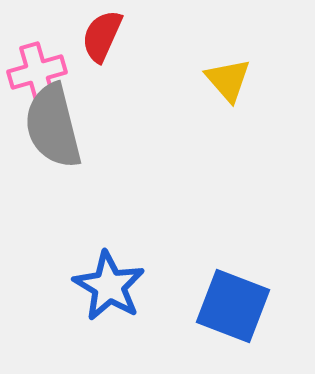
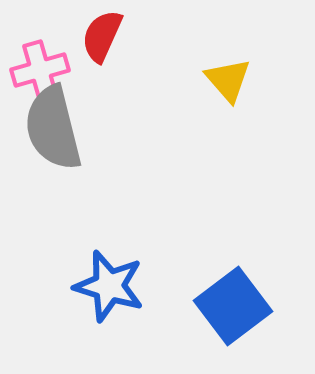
pink cross: moved 3 px right, 2 px up
gray semicircle: moved 2 px down
blue star: rotated 14 degrees counterclockwise
blue square: rotated 32 degrees clockwise
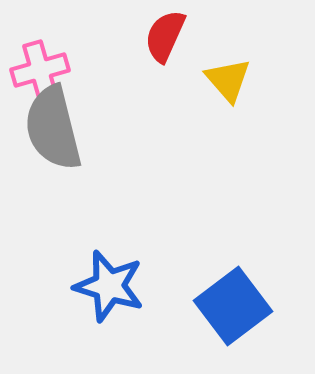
red semicircle: moved 63 px right
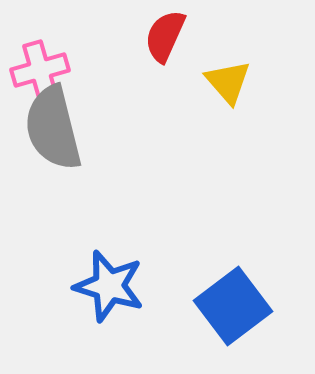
yellow triangle: moved 2 px down
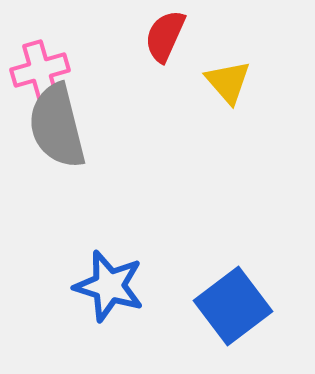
gray semicircle: moved 4 px right, 2 px up
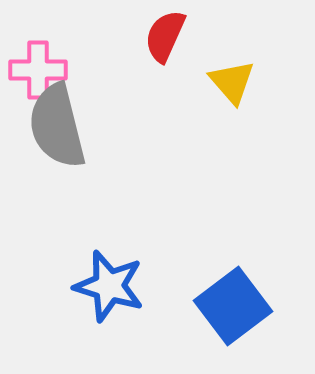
pink cross: moved 2 px left; rotated 16 degrees clockwise
yellow triangle: moved 4 px right
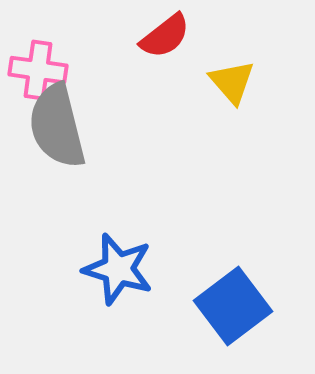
red semicircle: rotated 152 degrees counterclockwise
pink cross: rotated 8 degrees clockwise
blue star: moved 9 px right, 17 px up
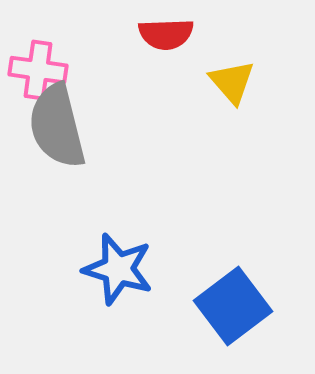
red semicircle: moved 1 px right, 2 px up; rotated 36 degrees clockwise
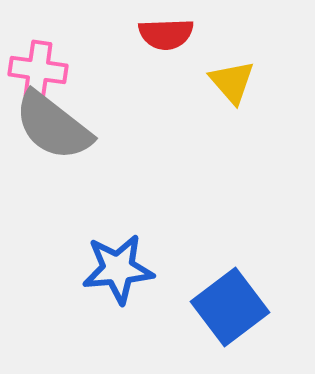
gray semicircle: moved 4 px left; rotated 38 degrees counterclockwise
blue star: rotated 22 degrees counterclockwise
blue square: moved 3 px left, 1 px down
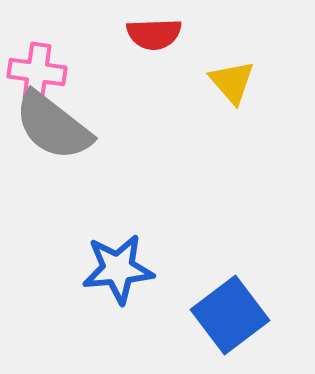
red semicircle: moved 12 px left
pink cross: moved 1 px left, 2 px down
blue square: moved 8 px down
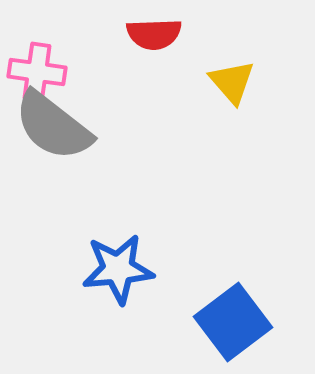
blue square: moved 3 px right, 7 px down
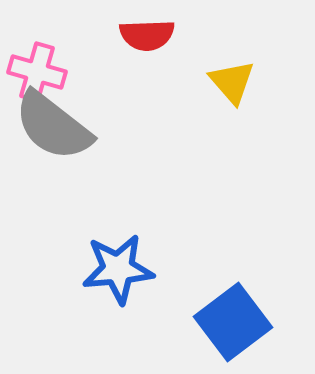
red semicircle: moved 7 px left, 1 px down
pink cross: rotated 8 degrees clockwise
